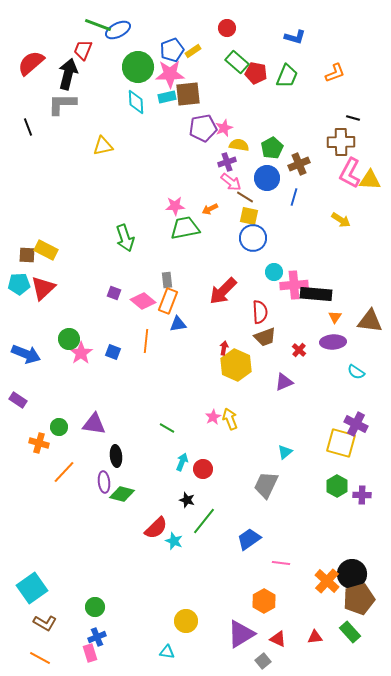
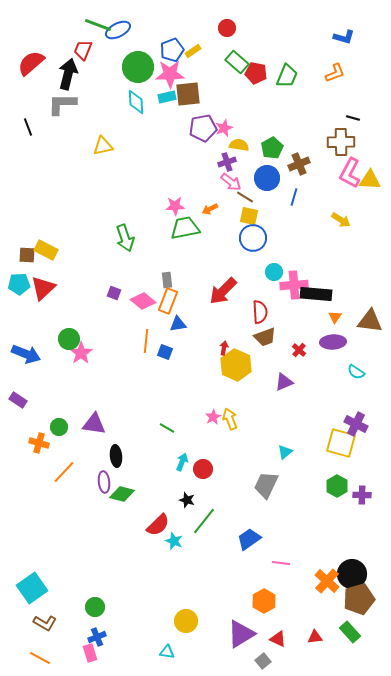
blue L-shape at (295, 37): moved 49 px right
blue square at (113, 352): moved 52 px right
red semicircle at (156, 528): moved 2 px right, 3 px up
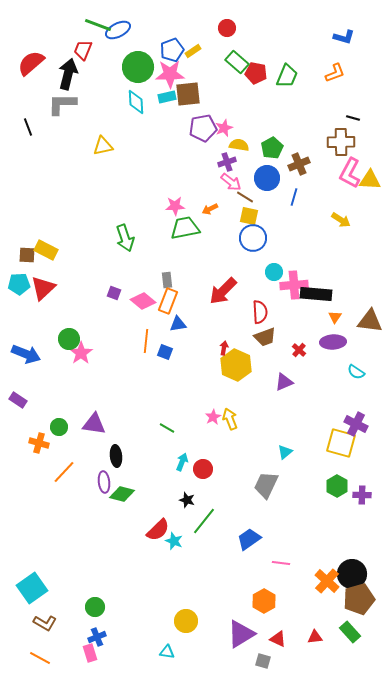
red semicircle at (158, 525): moved 5 px down
gray square at (263, 661): rotated 35 degrees counterclockwise
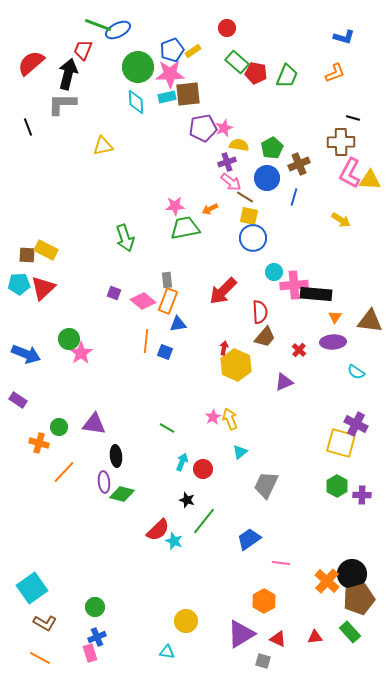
brown trapezoid at (265, 337): rotated 30 degrees counterclockwise
cyan triangle at (285, 452): moved 45 px left
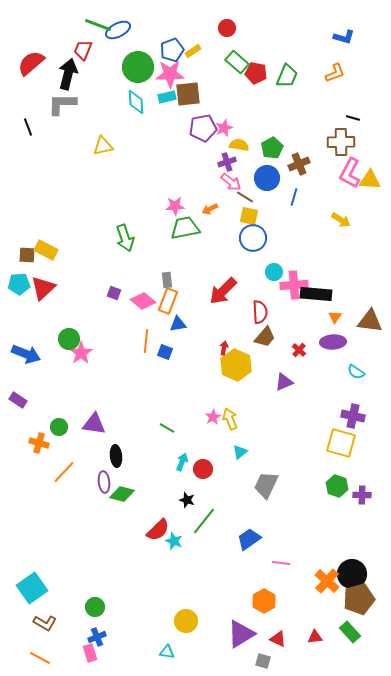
purple cross at (356, 424): moved 3 px left, 8 px up; rotated 15 degrees counterclockwise
green hexagon at (337, 486): rotated 10 degrees counterclockwise
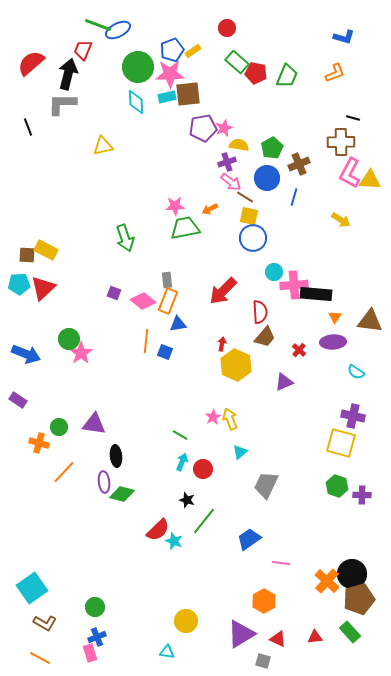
red arrow at (224, 348): moved 2 px left, 4 px up
green line at (167, 428): moved 13 px right, 7 px down
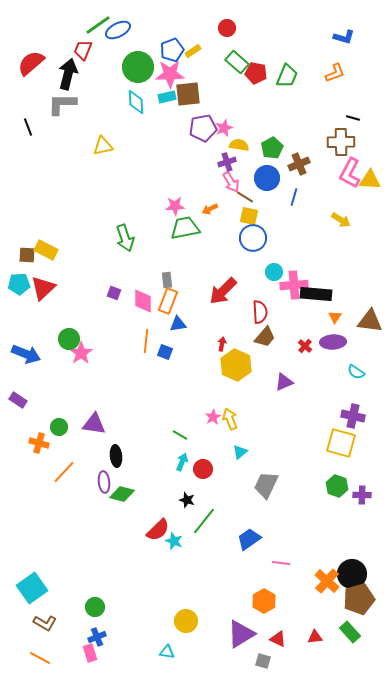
green line at (98, 25): rotated 56 degrees counterclockwise
pink arrow at (231, 182): rotated 20 degrees clockwise
pink diamond at (143, 301): rotated 50 degrees clockwise
red cross at (299, 350): moved 6 px right, 4 px up
